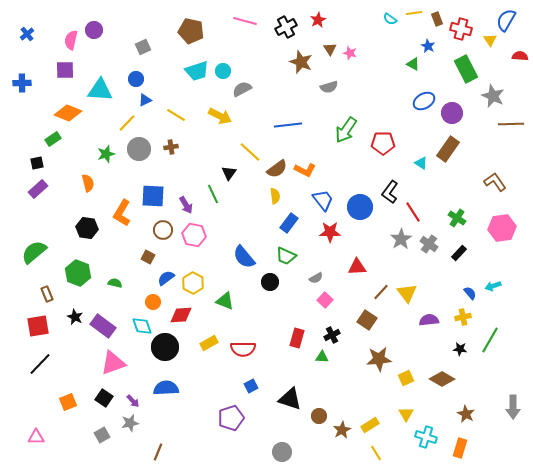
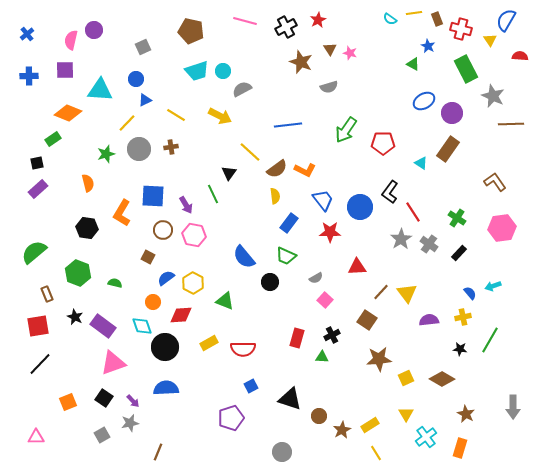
blue cross at (22, 83): moved 7 px right, 7 px up
cyan cross at (426, 437): rotated 35 degrees clockwise
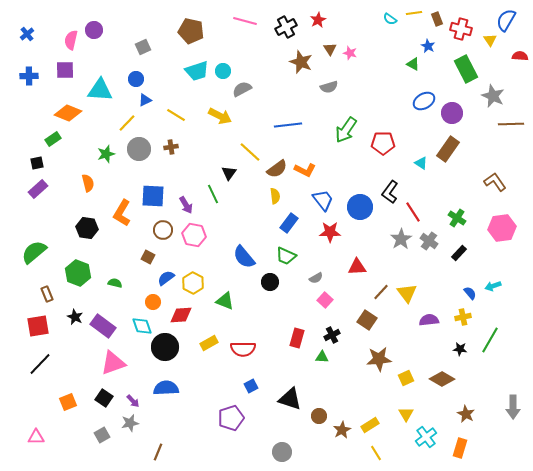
gray cross at (429, 244): moved 3 px up
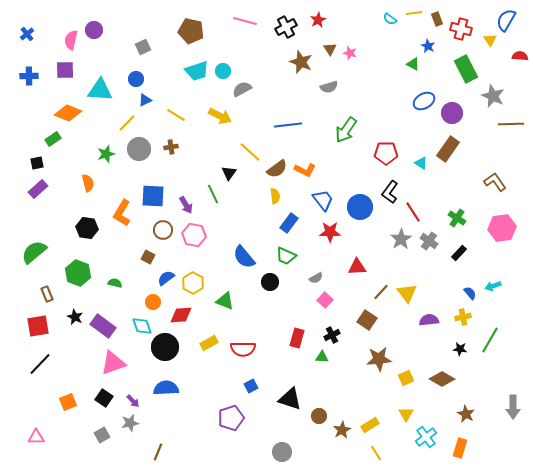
red pentagon at (383, 143): moved 3 px right, 10 px down
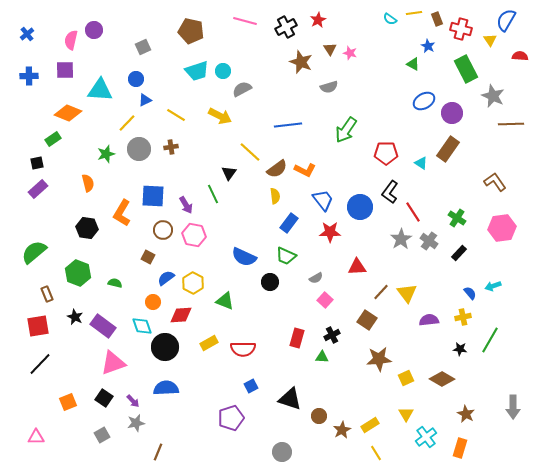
blue semicircle at (244, 257): rotated 25 degrees counterclockwise
gray star at (130, 423): moved 6 px right
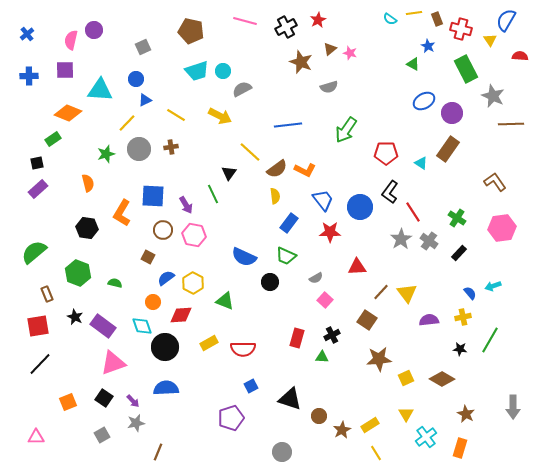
brown triangle at (330, 49): rotated 24 degrees clockwise
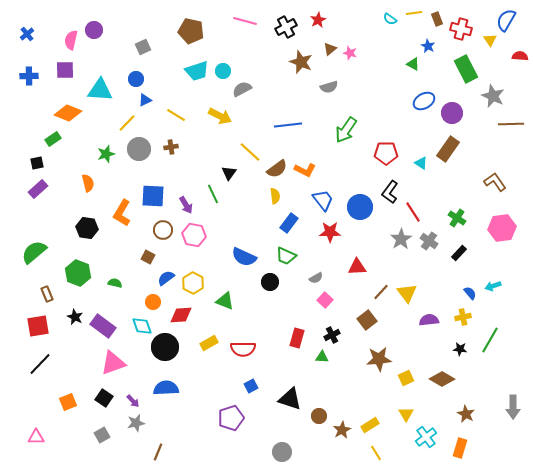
brown square at (367, 320): rotated 18 degrees clockwise
